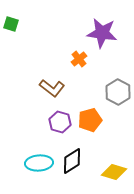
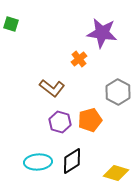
cyan ellipse: moved 1 px left, 1 px up
yellow diamond: moved 2 px right, 1 px down
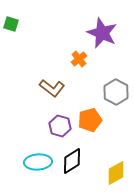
purple star: rotated 16 degrees clockwise
gray hexagon: moved 2 px left
purple hexagon: moved 4 px down
yellow diamond: rotated 45 degrees counterclockwise
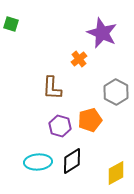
brown L-shape: rotated 55 degrees clockwise
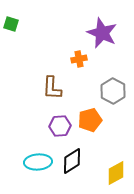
orange cross: rotated 28 degrees clockwise
gray hexagon: moved 3 px left, 1 px up
purple hexagon: rotated 20 degrees counterclockwise
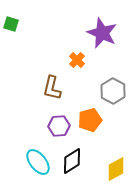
orange cross: moved 2 px left, 1 px down; rotated 35 degrees counterclockwise
brown L-shape: rotated 10 degrees clockwise
purple hexagon: moved 1 px left
cyan ellipse: rotated 56 degrees clockwise
yellow diamond: moved 4 px up
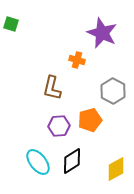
orange cross: rotated 28 degrees counterclockwise
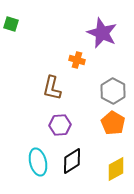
orange pentagon: moved 23 px right, 3 px down; rotated 25 degrees counterclockwise
purple hexagon: moved 1 px right, 1 px up
cyan ellipse: rotated 24 degrees clockwise
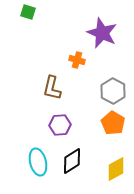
green square: moved 17 px right, 12 px up
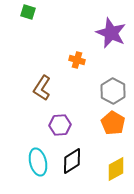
purple star: moved 9 px right
brown L-shape: moved 10 px left; rotated 20 degrees clockwise
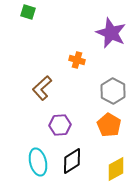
brown L-shape: rotated 15 degrees clockwise
orange pentagon: moved 4 px left, 2 px down
